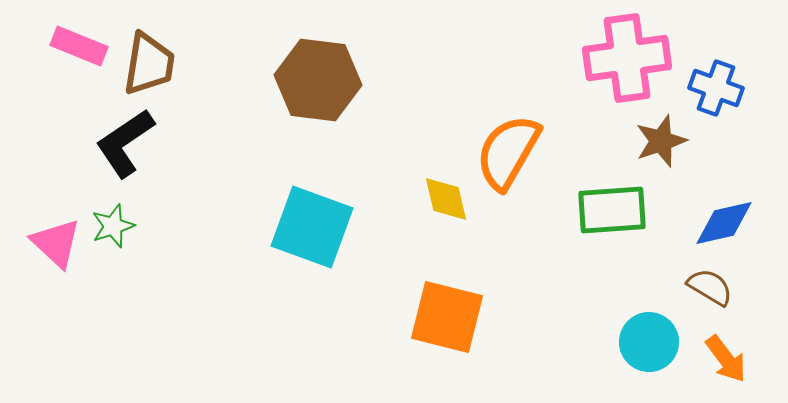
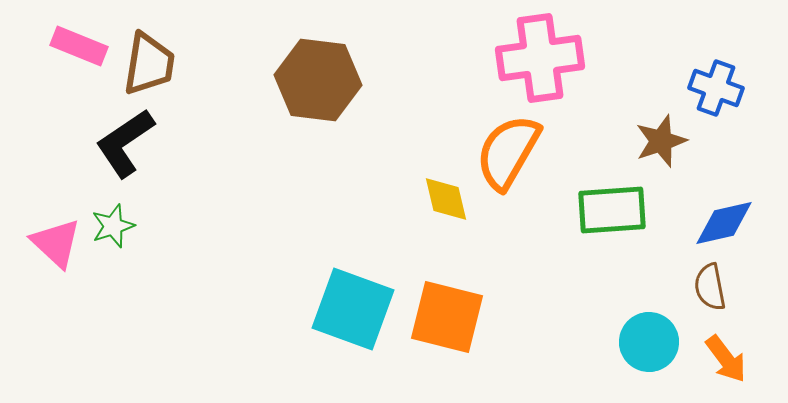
pink cross: moved 87 px left
cyan square: moved 41 px right, 82 px down
brown semicircle: rotated 132 degrees counterclockwise
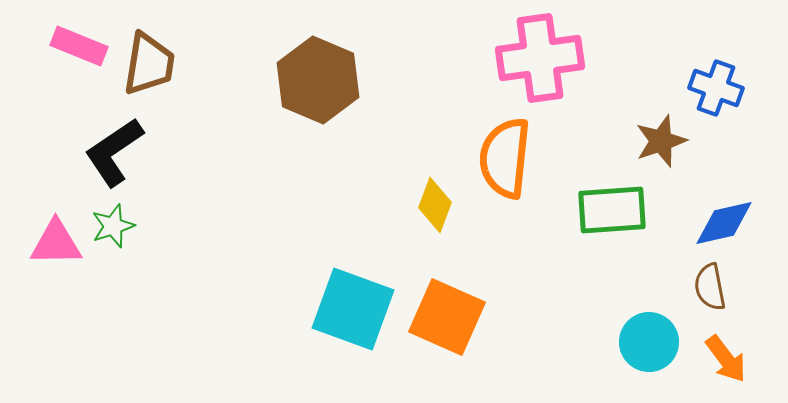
brown hexagon: rotated 16 degrees clockwise
black L-shape: moved 11 px left, 9 px down
orange semicircle: moved 3 px left, 6 px down; rotated 24 degrees counterclockwise
yellow diamond: moved 11 px left, 6 px down; rotated 34 degrees clockwise
pink triangle: rotated 44 degrees counterclockwise
orange square: rotated 10 degrees clockwise
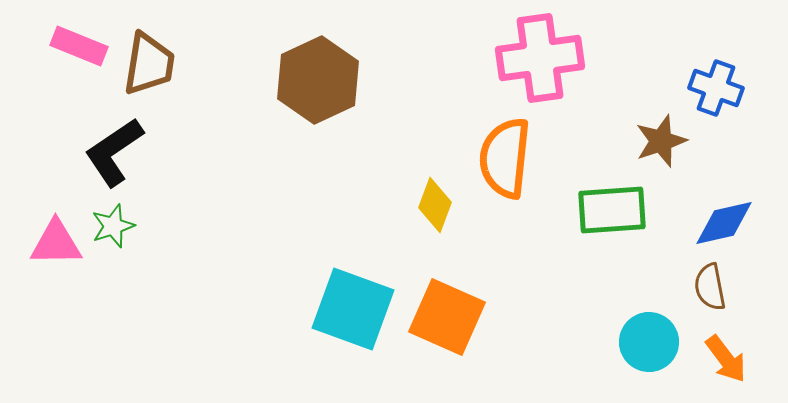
brown hexagon: rotated 12 degrees clockwise
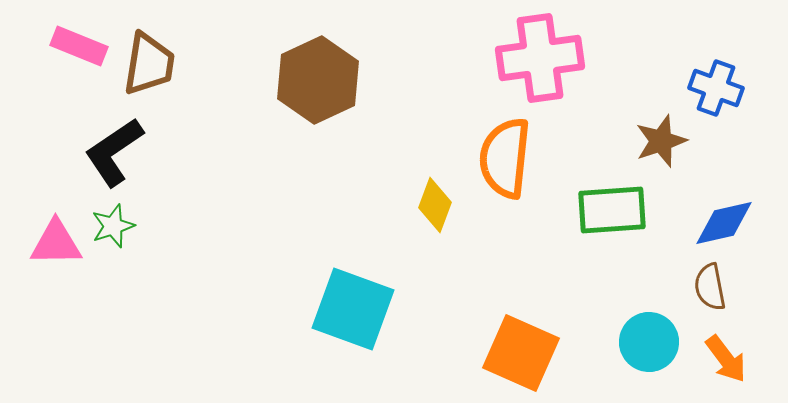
orange square: moved 74 px right, 36 px down
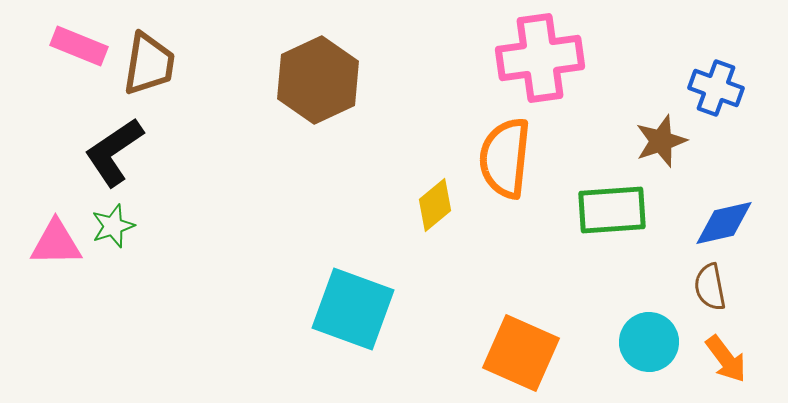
yellow diamond: rotated 30 degrees clockwise
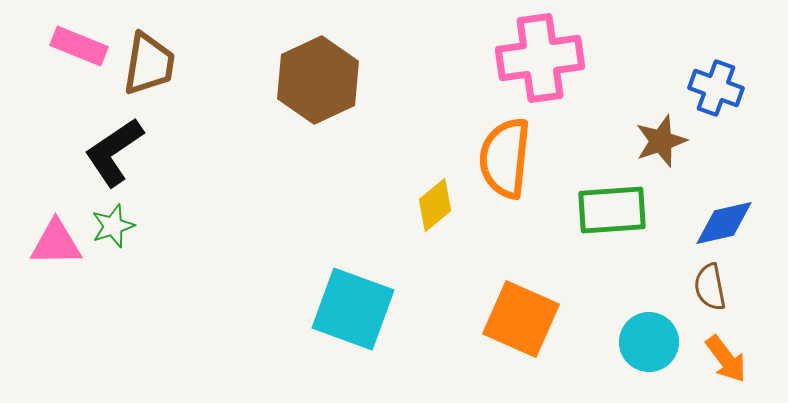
orange square: moved 34 px up
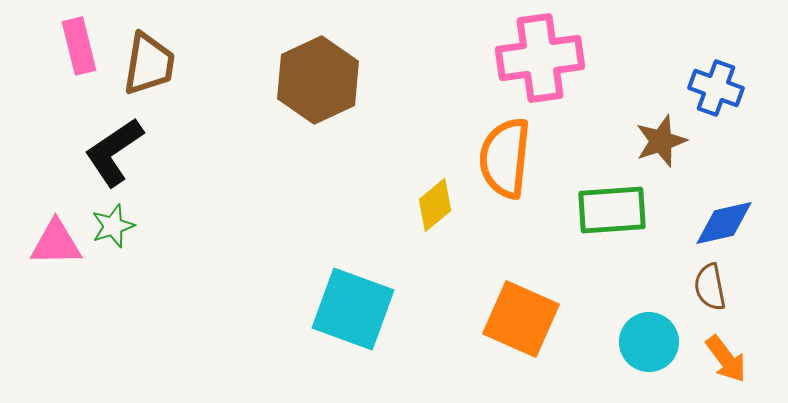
pink rectangle: rotated 54 degrees clockwise
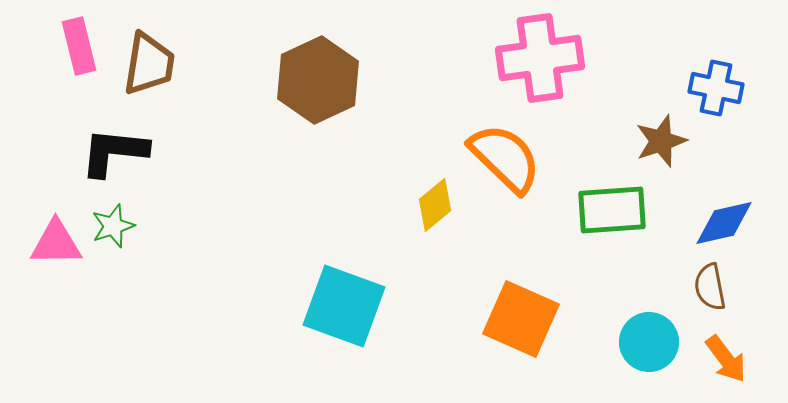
blue cross: rotated 8 degrees counterclockwise
black L-shape: rotated 40 degrees clockwise
orange semicircle: rotated 128 degrees clockwise
cyan square: moved 9 px left, 3 px up
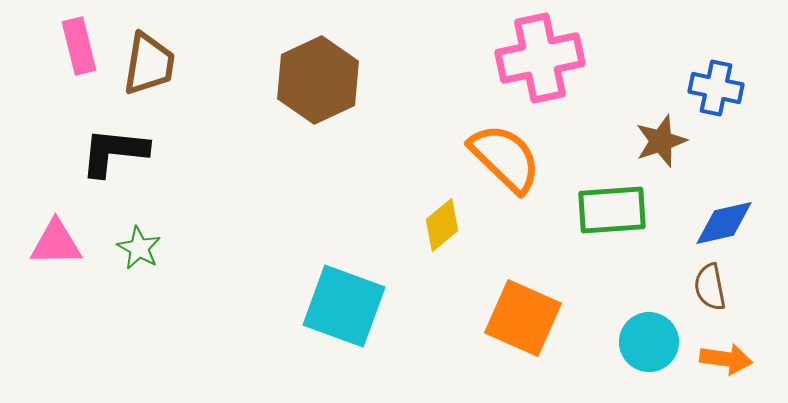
pink cross: rotated 4 degrees counterclockwise
yellow diamond: moved 7 px right, 20 px down
green star: moved 26 px right, 22 px down; rotated 24 degrees counterclockwise
orange square: moved 2 px right, 1 px up
orange arrow: rotated 45 degrees counterclockwise
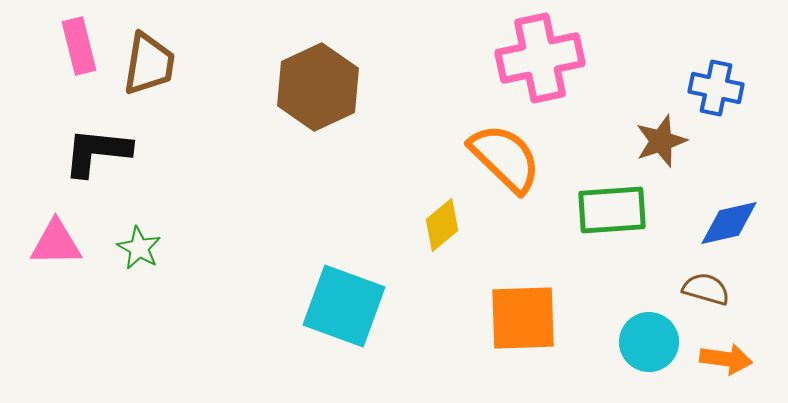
brown hexagon: moved 7 px down
black L-shape: moved 17 px left
blue diamond: moved 5 px right
brown semicircle: moved 4 px left, 2 px down; rotated 117 degrees clockwise
orange square: rotated 26 degrees counterclockwise
